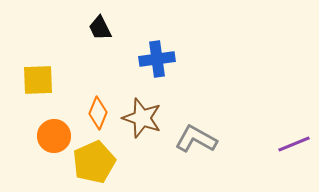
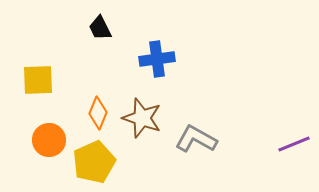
orange circle: moved 5 px left, 4 px down
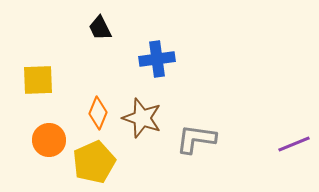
gray L-shape: rotated 21 degrees counterclockwise
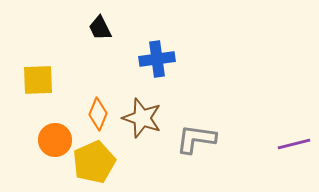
orange diamond: moved 1 px down
orange circle: moved 6 px right
purple line: rotated 8 degrees clockwise
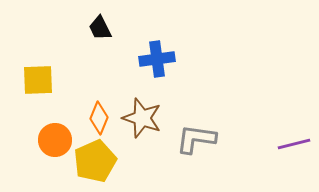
orange diamond: moved 1 px right, 4 px down
yellow pentagon: moved 1 px right, 1 px up
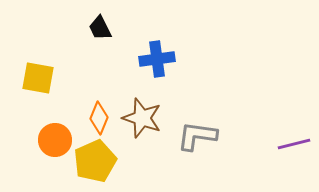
yellow square: moved 2 px up; rotated 12 degrees clockwise
gray L-shape: moved 1 px right, 3 px up
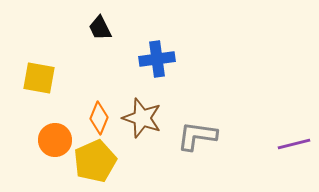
yellow square: moved 1 px right
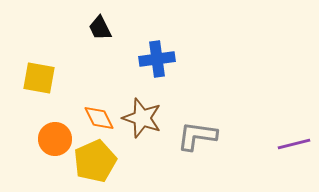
orange diamond: rotated 48 degrees counterclockwise
orange circle: moved 1 px up
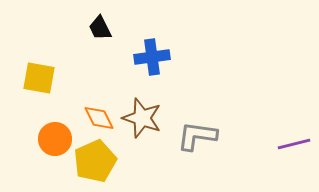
blue cross: moved 5 px left, 2 px up
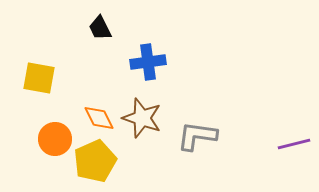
blue cross: moved 4 px left, 5 px down
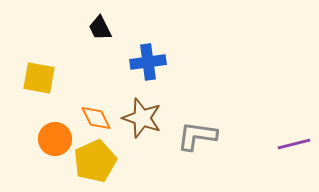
orange diamond: moved 3 px left
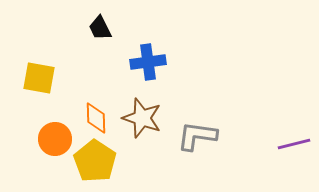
orange diamond: rotated 24 degrees clockwise
yellow pentagon: rotated 15 degrees counterclockwise
